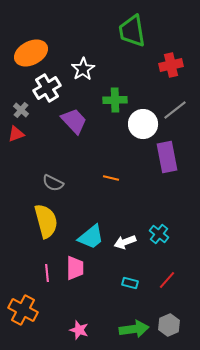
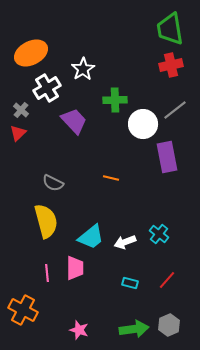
green trapezoid: moved 38 px right, 2 px up
red triangle: moved 2 px right, 1 px up; rotated 24 degrees counterclockwise
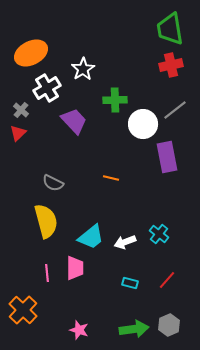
orange cross: rotated 16 degrees clockwise
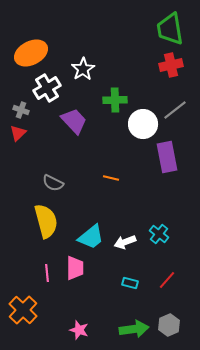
gray cross: rotated 21 degrees counterclockwise
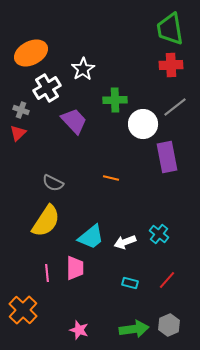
red cross: rotated 10 degrees clockwise
gray line: moved 3 px up
yellow semicircle: rotated 48 degrees clockwise
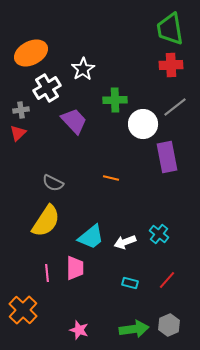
gray cross: rotated 28 degrees counterclockwise
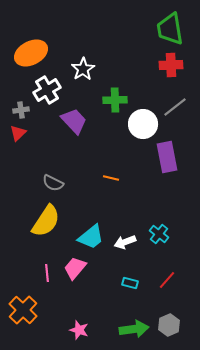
white cross: moved 2 px down
pink trapezoid: rotated 140 degrees counterclockwise
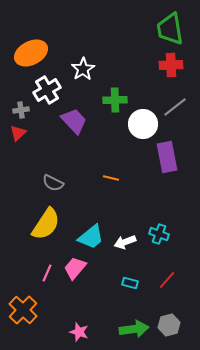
yellow semicircle: moved 3 px down
cyan cross: rotated 18 degrees counterclockwise
pink line: rotated 30 degrees clockwise
gray hexagon: rotated 10 degrees clockwise
pink star: moved 2 px down
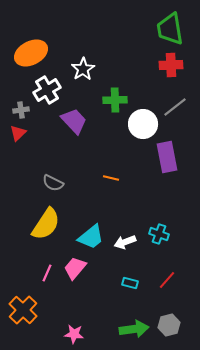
pink star: moved 5 px left, 2 px down; rotated 12 degrees counterclockwise
